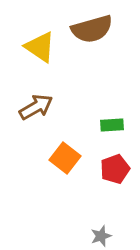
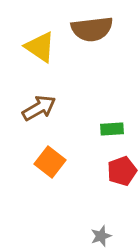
brown semicircle: rotated 9 degrees clockwise
brown arrow: moved 3 px right, 1 px down
green rectangle: moved 4 px down
orange square: moved 15 px left, 4 px down
red pentagon: moved 7 px right, 2 px down
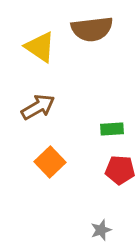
brown arrow: moved 1 px left, 1 px up
orange square: rotated 8 degrees clockwise
red pentagon: moved 2 px left, 1 px up; rotated 24 degrees clockwise
gray star: moved 6 px up
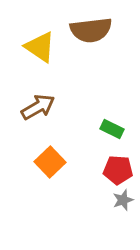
brown semicircle: moved 1 px left, 1 px down
green rectangle: rotated 30 degrees clockwise
red pentagon: moved 2 px left
gray star: moved 22 px right, 30 px up
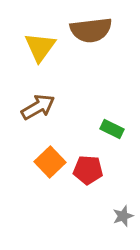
yellow triangle: rotated 32 degrees clockwise
red pentagon: moved 30 px left
gray star: moved 16 px down
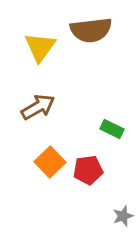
red pentagon: rotated 12 degrees counterclockwise
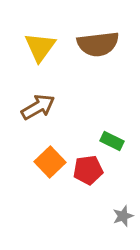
brown semicircle: moved 7 px right, 14 px down
green rectangle: moved 12 px down
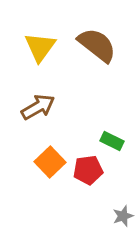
brown semicircle: moved 1 px left, 1 px down; rotated 135 degrees counterclockwise
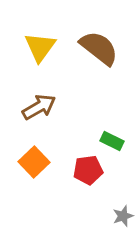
brown semicircle: moved 2 px right, 3 px down
brown arrow: moved 1 px right
orange square: moved 16 px left
